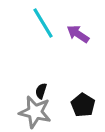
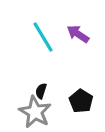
cyan line: moved 14 px down
black pentagon: moved 2 px left, 4 px up
gray star: rotated 16 degrees clockwise
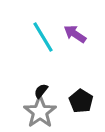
purple arrow: moved 3 px left
black semicircle: rotated 21 degrees clockwise
gray star: moved 5 px right; rotated 8 degrees clockwise
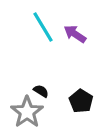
cyan line: moved 10 px up
black semicircle: rotated 84 degrees clockwise
gray star: moved 13 px left
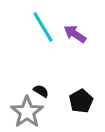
black pentagon: rotated 10 degrees clockwise
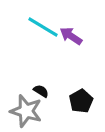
cyan line: rotated 28 degrees counterclockwise
purple arrow: moved 4 px left, 2 px down
gray star: moved 1 px left, 1 px up; rotated 20 degrees counterclockwise
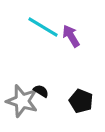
purple arrow: rotated 25 degrees clockwise
black pentagon: rotated 20 degrees counterclockwise
gray star: moved 4 px left, 10 px up
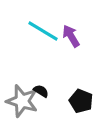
cyan line: moved 4 px down
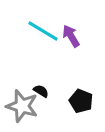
gray star: moved 5 px down
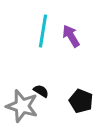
cyan line: rotated 68 degrees clockwise
